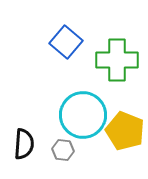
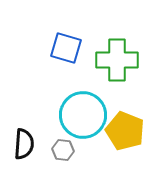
blue square: moved 6 px down; rotated 24 degrees counterclockwise
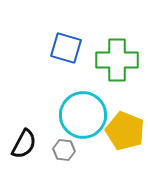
black semicircle: rotated 24 degrees clockwise
gray hexagon: moved 1 px right
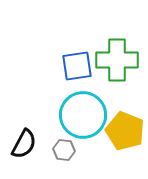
blue square: moved 11 px right, 18 px down; rotated 24 degrees counterclockwise
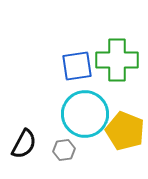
cyan circle: moved 2 px right, 1 px up
gray hexagon: rotated 15 degrees counterclockwise
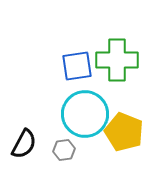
yellow pentagon: moved 1 px left, 1 px down
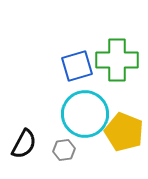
blue square: rotated 8 degrees counterclockwise
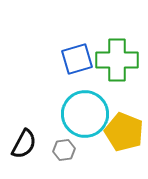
blue square: moved 7 px up
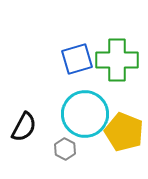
black semicircle: moved 17 px up
gray hexagon: moved 1 px right, 1 px up; rotated 25 degrees counterclockwise
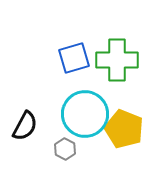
blue square: moved 3 px left, 1 px up
black semicircle: moved 1 px right, 1 px up
yellow pentagon: moved 3 px up
